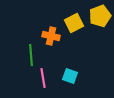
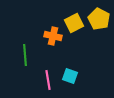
yellow pentagon: moved 1 px left, 3 px down; rotated 25 degrees counterclockwise
orange cross: moved 2 px right
green line: moved 6 px left
pink line: moved 5 px right, 2 px down
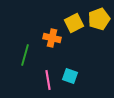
yellow pentagon: rotated 25 degrees clockwise
orange cross: moved 1 px left, 2 px down
green line: rotated 20 degrees clockwise
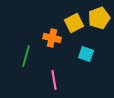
yellow pentagon: moved 1 px up
green line: moved 1 px right, 1 px down
cyan square: moved 16 px right, 22 px up
pink line: moved 6 px right
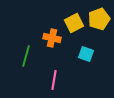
yellow pentagon: moved 1 px down
pink line: rotated 18 degrees clockwise
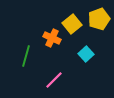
yellow square: moved 2 px left, 1 px down; rotated 12 degrees counterclockwise
orange cross: rotated 12 degrees clockwise
cyan square: rotated 28 degrees clockwise
pink line: rotated 36 degrees clockwise
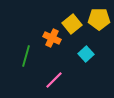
yellow pentagon: rotated 20 degrees clockwise
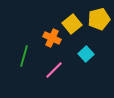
yellow pentagon: rotated 15 degrees counterclockwise
green line: moved 2 px left
pink line: moved 10 px up
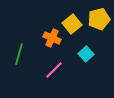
green line: moved 5 px left, 2 px up
